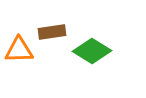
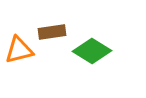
orange triangle: rotated 12 degrees counterclockwise
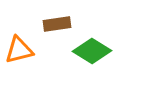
brown rectangle: moved 5 px right, 8 px up
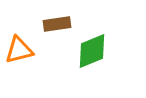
green diamond: rotated 54 degrees counterclockwise
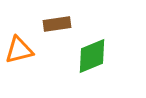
green diamond: moved 5 px down
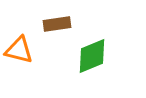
orange triangle: rotated 28 degrees clockwise
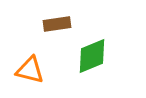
orange triangle: moved 11 px right, 20 px down
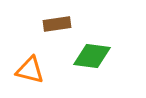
green diamond: rotated 30 degrees clockwise
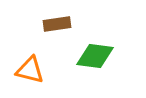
green diamond: moved 3 px right
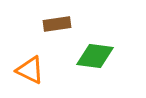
orange triangle: rotated 12 degrees clockwise
